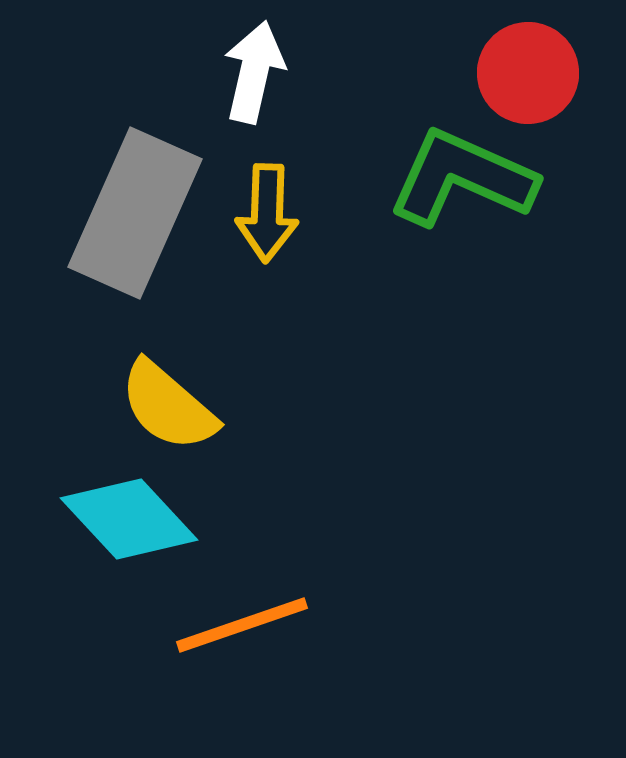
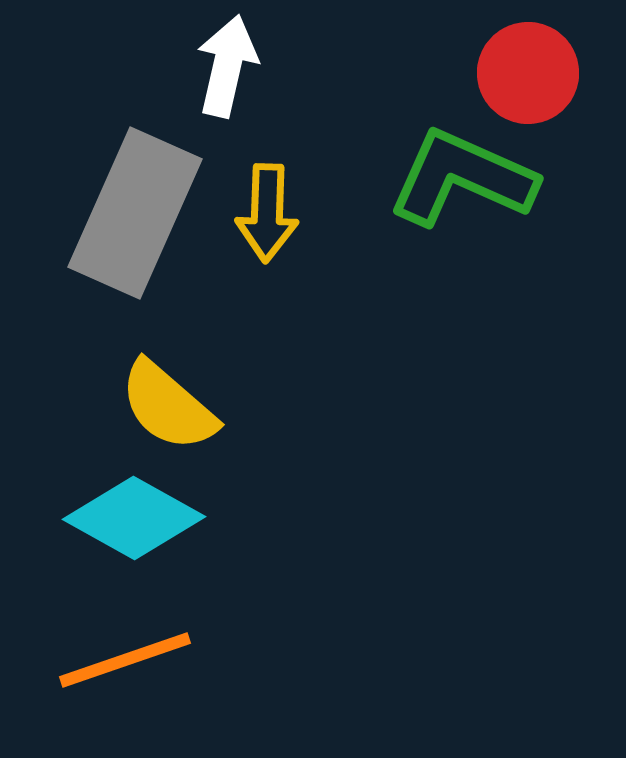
white arrow: moved 27 px left, 6 px up
cyan diamond: moved 5 px right, 1 px up; rotated 18 degrees counterclockwise
orange line: moved 117 px left, 35 px down
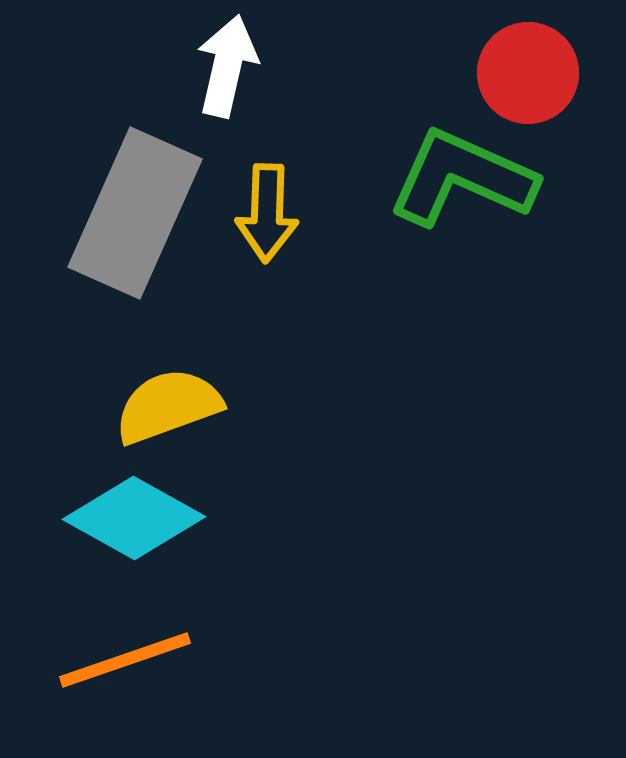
yellow semicircle: rotated 119 degrees clockwise
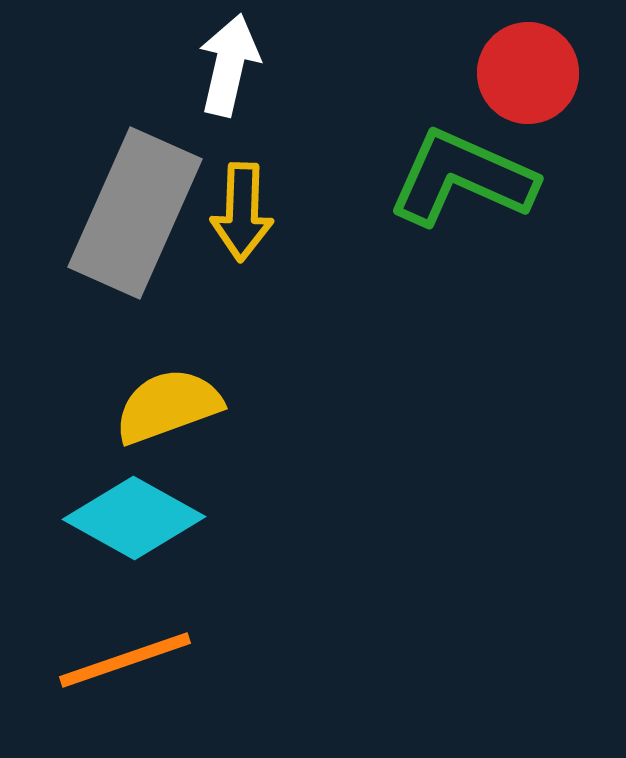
white arrow: moved 2 px right, 1 px up
yellow arrow: moved 25 px left, 1 px up
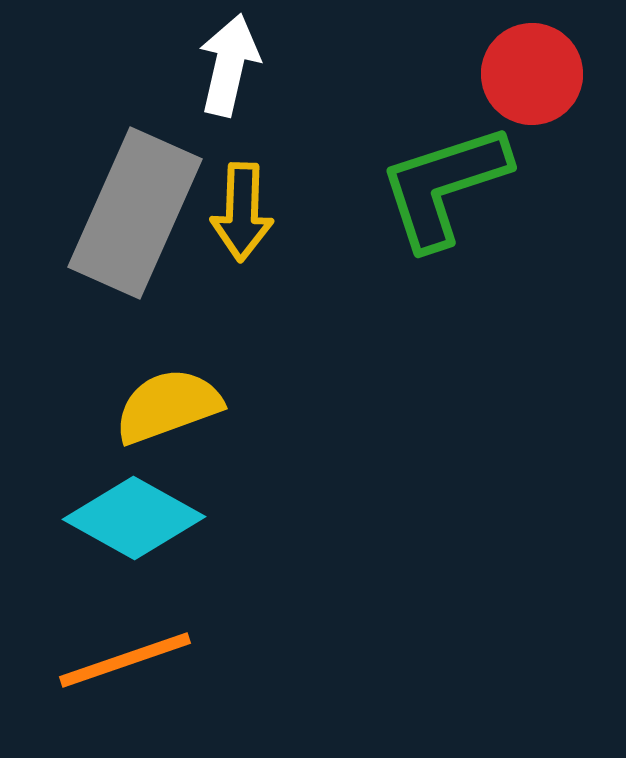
red circle: moved 4 px right, 1 px down
green L-shape: moved 18 px left, 8 px down; rotated 42 degrees counterclockwise
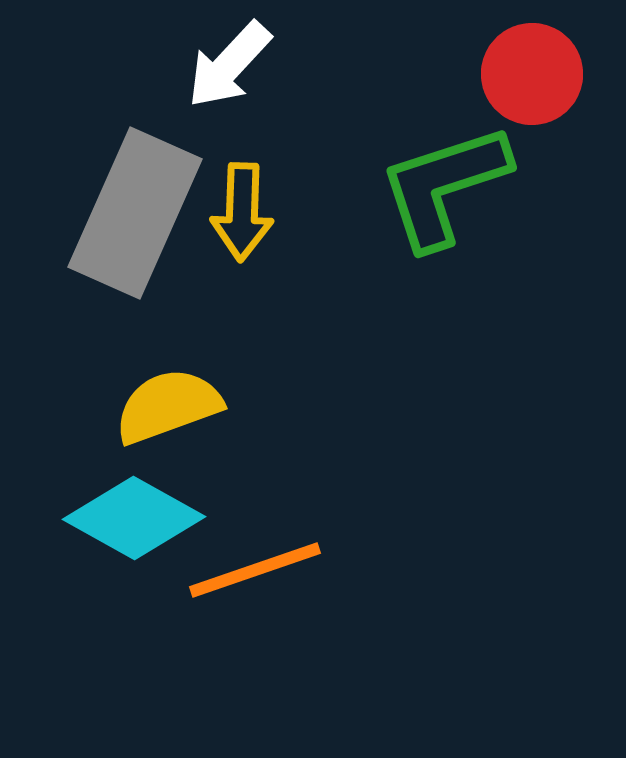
white arrow: rotated 150 degrees counterclockwise
orange line: moved 130 px right, 90 px up
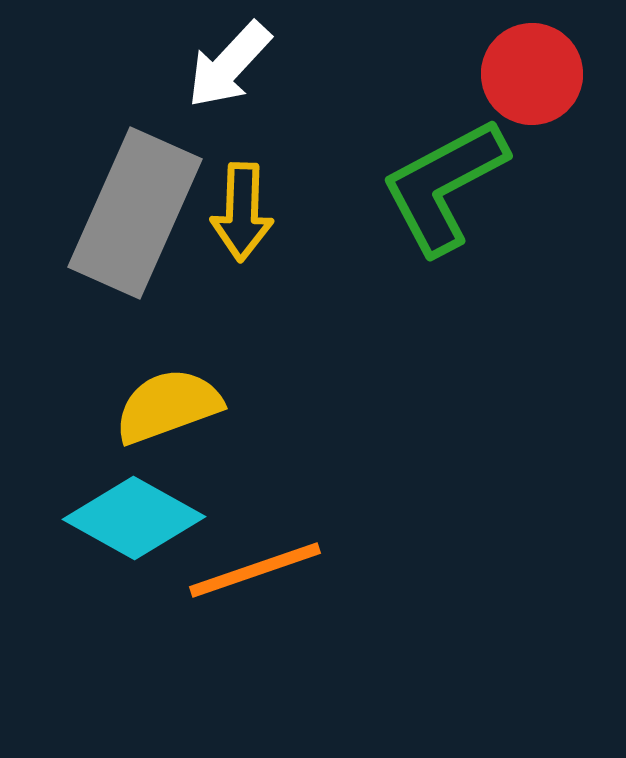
green L-shape: rotated 10 degrees counterclockwise
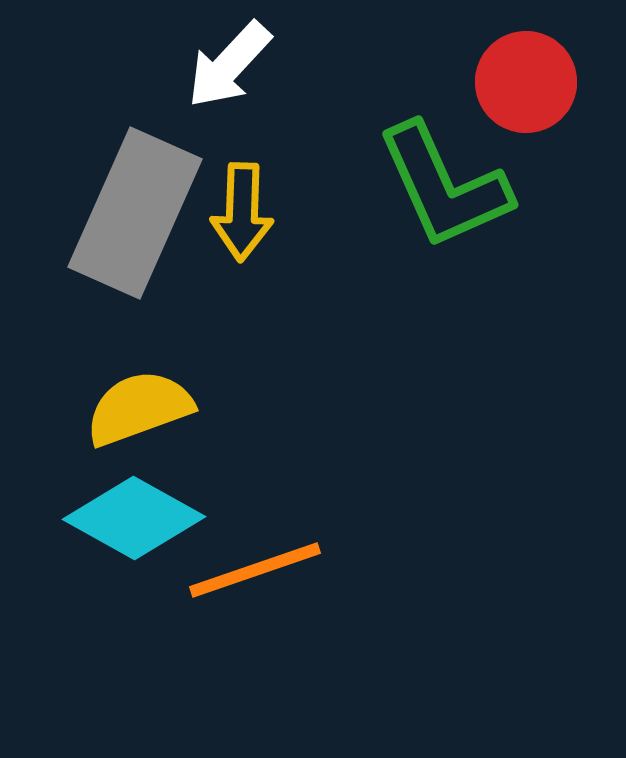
red circle: moved 6 px left, 8 px down
green L-shape: rotated 86 degrees counterclockwise
yellow semicircle: moved 29 px left, 2 px down
